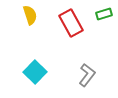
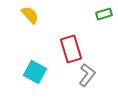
yellow semicircle: rotated 24 degrees counterclockwise
red rectangle: moved 26 px down; rotated 12 degrees clockwise
cyan square: rotated 15 degrees counterclockwise
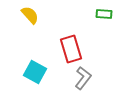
green rectangle: rotated 21 degrees clockwise
gray L-shape: moved 4 px left, 3 px down
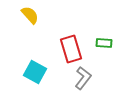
green rectangle: moved 29 px down
